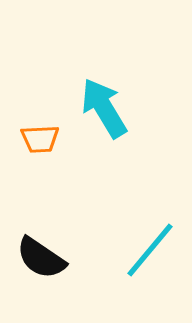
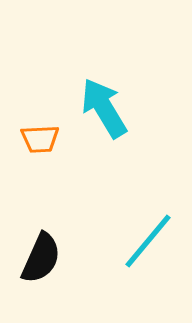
cyan line: moved 2 px left, 9 px up
black semicircle: rotated 100 degrees counterclockwise
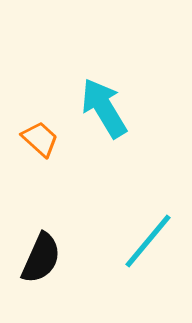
orange trapezoid: rotated 135 degrees counterclockwise
